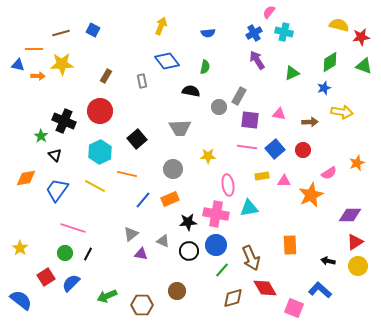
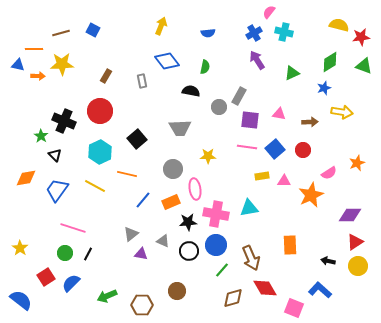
pink ellipse at (228, 185): moved 33 px left, 4 px down
orange rectangle at (170, 199): moved 1 px right, 3 px down
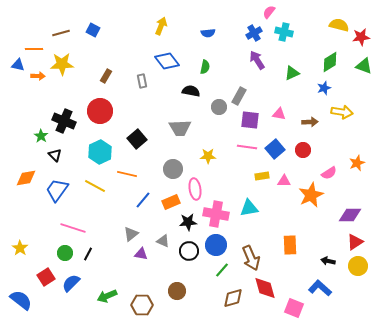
red diamond at (265, 288): rotated 15 degrees clockwise
blue L-shape at (320, 290): moved 2 px up
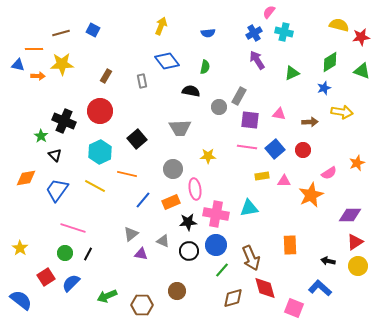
green triangle at (364, 66): moved 2 px left, 5 px down
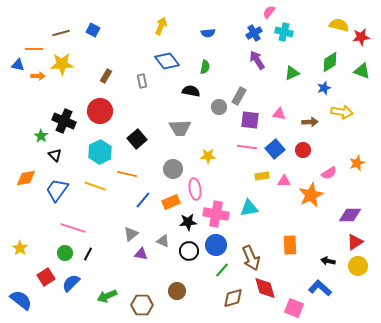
yellow line at (95, 186): rotated 10 degrees counterclockwise
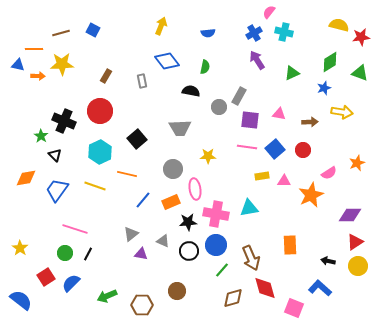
green triangle at (362, 71): moved 2 px left, 2 px down
pink line at (73, 228): moved 2 px right, 1 px down
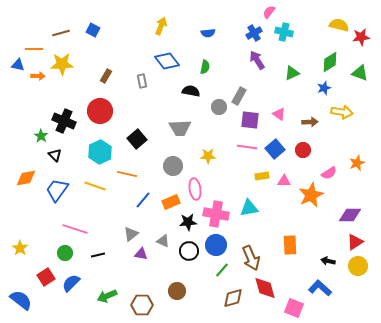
pink triangle at (279, 114): rotated 24 degrees clockwise
gray circle at (173, 169): moved 3 px up
black line at (88, 254): moved 10 px right, 1 px down; rotated 48 degrees clockwise
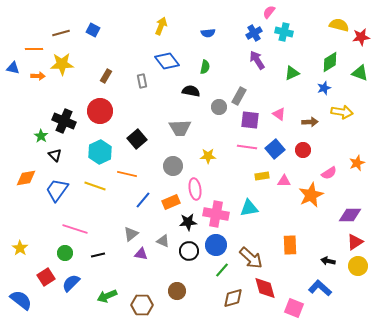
blue triangle at (18, 65): moved 5 px left, 3 px down
brown arrow at (251, 258): rotated 25 degrees counterclockwise
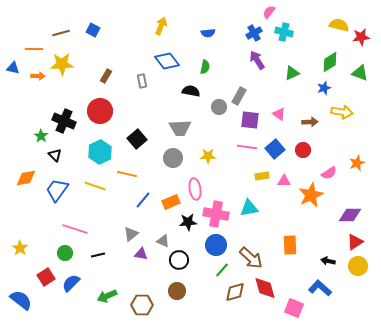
gray circle at (173, 166): moved 8 px up
black circle at (189, 251): moved 10 px left, 9 px down
brown diamond at (233, 298): moved 2 px right, 6 px up
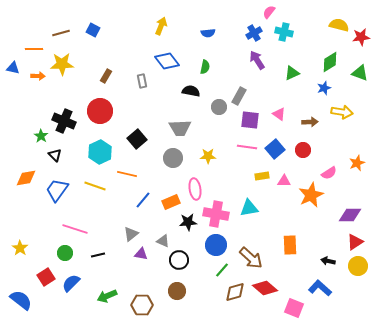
red diamond at (265, 288): rotated 35 degrees counterclockwise
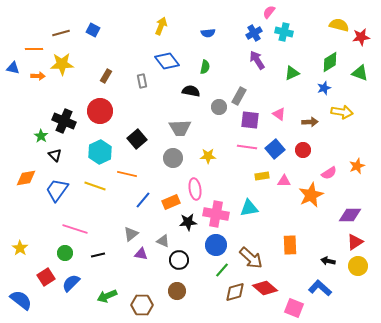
orange star at (357, 163): moved 3 px down
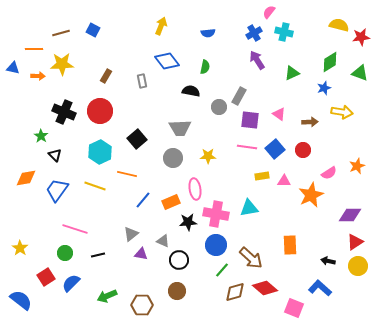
black cross at (64, 121): moved 9 px up
